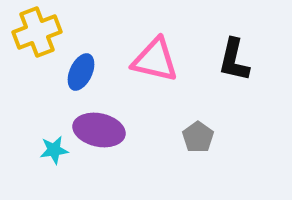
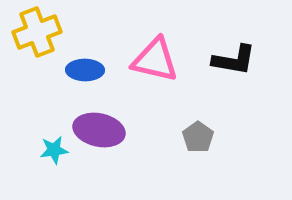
black L-shape: rotated 93 degrees counterclockwise
blue ellipse: moved 4 px right, 2 px up; rotated 66 degrees clockwise
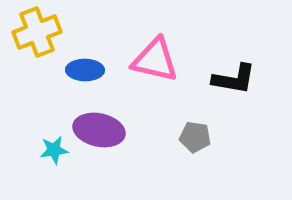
black L-shape: moved 19 px down
gray pentagon: moved 3 px left; rotated 28 degrees counterclockwise
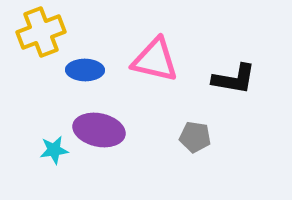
yellow cross: moved 4 px right
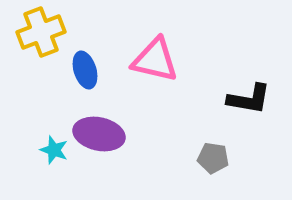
blue ellipse: rotated 72 degrees clockwise
black L-shape: moved 15 px right, 20 px down
purple ellipse: moved 4 px down
gray pentagon: moved 18 px right, 21 px down
cyan star: rotated 28 degrees clockwise
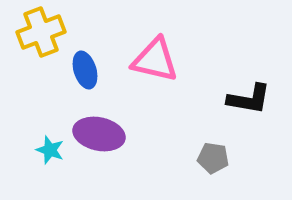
cyan star: moved 4 px left
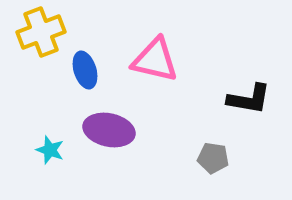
purple ellipse: moved 10 px right, 4 px up
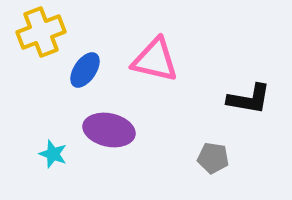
blue ellipse: rotated 51 degrees clockwise
cyan star: moved 3 px right, 4 px down
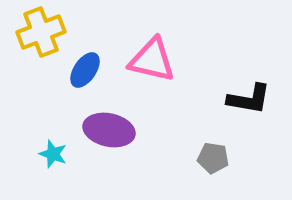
pink triangle: moved 3 px left
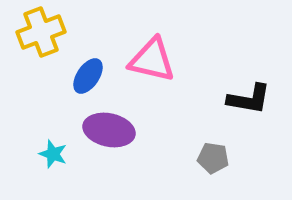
blue ellipse: moved 3 px right, 6 px down
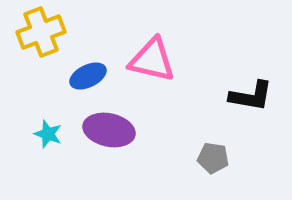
blue ellipse: rotated 30 degrees clockwise
black L-shape: moved 2 px right, 3 px up
cyan star: moved 5 px left, 20 px up
